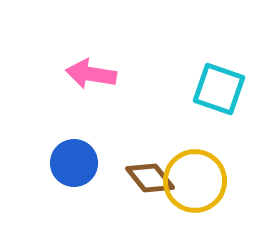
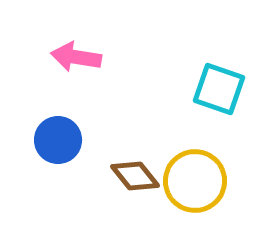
pink arrow: moved 15 px left, 17 px up
blue circle: moved 16 px left, 23 px up
brown diamond: moved 15 px left, 2 px up
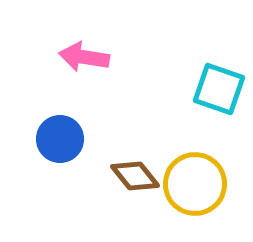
pink arrow: moved 8 px right
blue circle: moved 2 px right, 1 px up
yellow circle: moved 3 px down
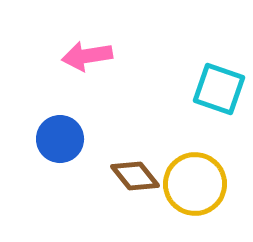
pink arrow: moved 3 px right, 1 px up; rotated 18 degrees counterclockwise
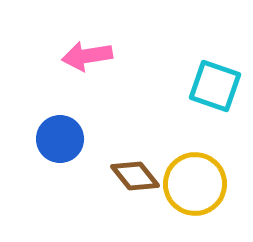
cyan square: moved 4 px left, 3 px up
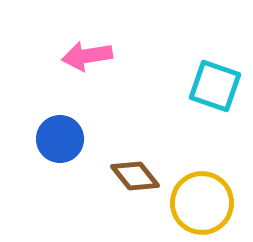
yellow circle: moved 7 px right, 19 px down
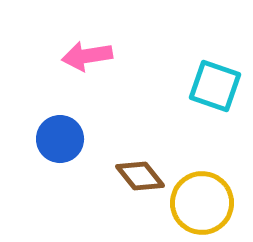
brown diamond: moved 5 px right
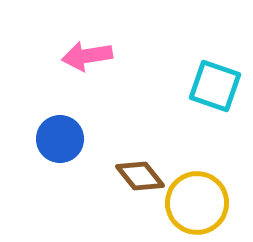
yellow circle: moved 5 px left
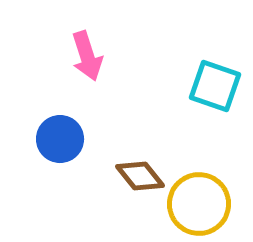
pink arrow: rotated 99 degrees counterclockwise
yellow circle: moved 2 px right, 1 px down
